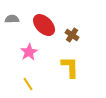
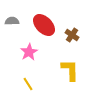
gray semicircle: moved 2 px down
yellow L-shape: moved 3 px down
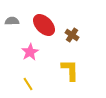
pink star: moved 1 px right
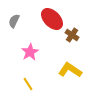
gray semicircle: moved 2 px right; rotated 64 degrees counterclockwise
red ellipse: moved 8 px right, 6 px up
yellow L-shape: rotated 55 degrees counterclockwise
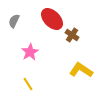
yellow L-shape: moved 11 px right
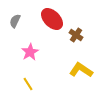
gray semicircle: moved 1 px right
brown cross: moved 4 px right
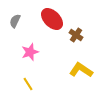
pink star: rotated 12 degrees clockwise
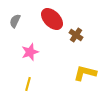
yellow L-shape: moved 4 px right, 3 px down; rotated 20 degrees counterclockwise
yellow line: rotated 48 degrees clockwise
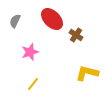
yellow L-shape: moved 2 px right
yellow line: moved 5 px right; rotated 24 degrees clockwise
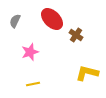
yellow line: rotated 40 degrees clockwise
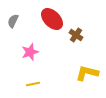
gray semicircle: moved 2 px left
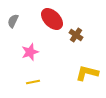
yellow line: moved 2 px up
